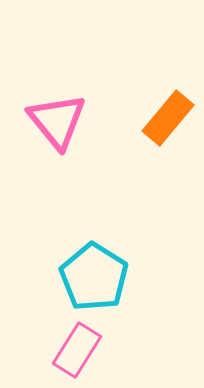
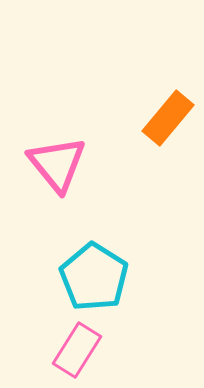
pink triangle: moved 43 px down
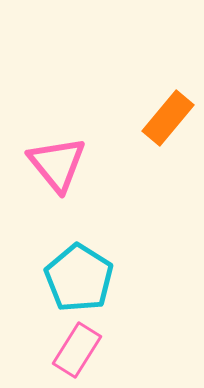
cyan pentagon: moved 15 px left, 1 px down
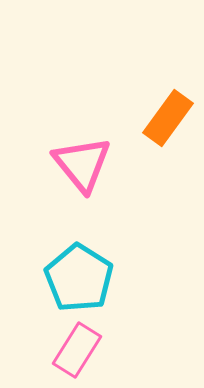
orange rectangle: rotated 4 degrees counterclockwise
pink triangle: moved 25 px right
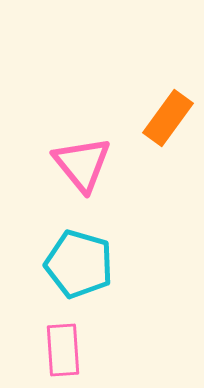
cyan pentagon: moved 14 px up; rotated 16 degrees counterclockwise
pink rectangle: moved 14 px left; rotated 36 degrees counterclockwise
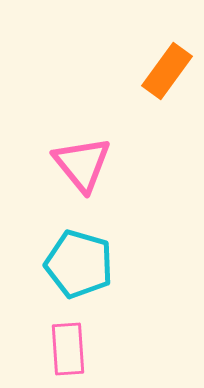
orange rectangle: moved 1 px left, 47 px up
pink rectangle: moved 5 px right, 1 px up
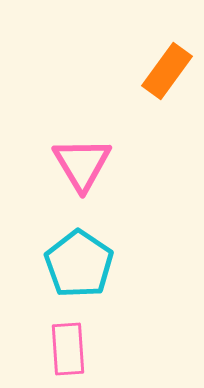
pink triangle: rotated 8 degrees clockwise
cyan pentagon: rotated 18 degrees clockwise
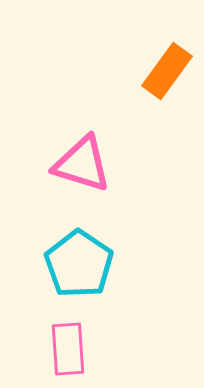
pink triangle: rotated 42 degrees counterclockwise
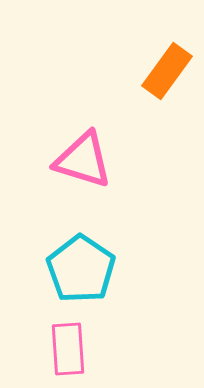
pink triangle: moved 1 px right, 4 px up
cyan pentagon: moved 2 px right, 5 px down
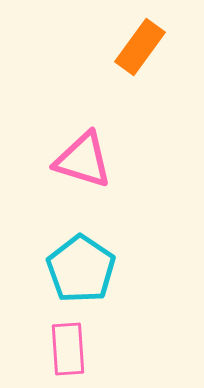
orange rectangle: moved 27 px left, 24 px up
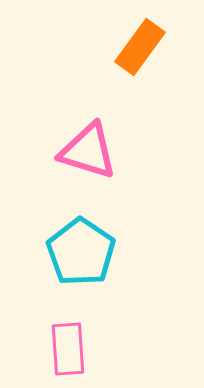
pink triangle: moved 5 px right, 9 px up
cyan pentagon: moved 17 px up
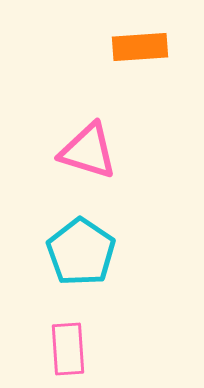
orange rectangle: rotated 50 degrees clockwise
